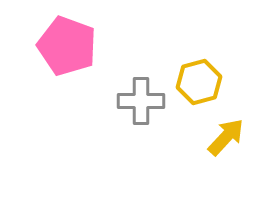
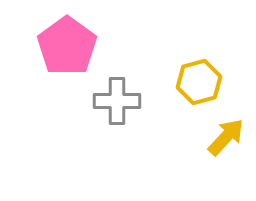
pink pentagon: rotated 16 degrees clockwise
gray cross: moved 24 px left
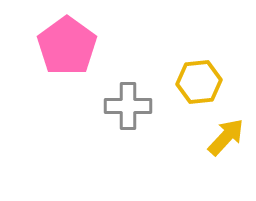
yellow hexagon: rotated 9 degrees clockwise
gray cross: moved 11 px right, 5 px down
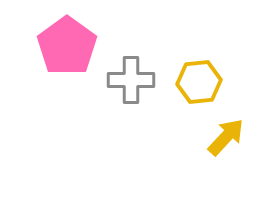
gray cross: moved 3 px right, 26 px up
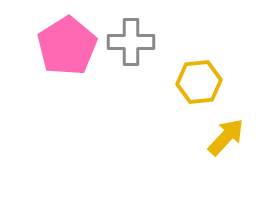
pink pentagon: rotated 4 degrees clockwise
gray cross: moved 38 px up
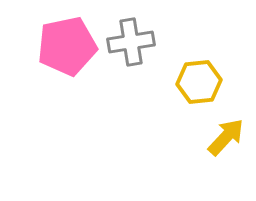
gray cross: rotated 9 degrees counterclockwise
pink pentagon: rotated 20 degrees clockwise
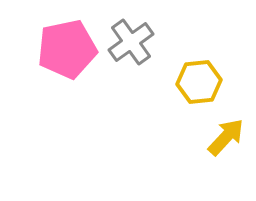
gray cross: rotated 27 degrees counterclockwise
pink pentagon: moved 3 px down
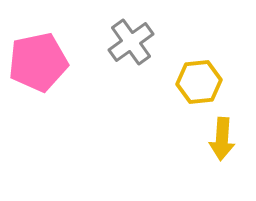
pink pentagon: moved 29 px left, 13 px down
yellow arrow: moved 4 px left, 2 px down; rotated 141 degrees clockwise
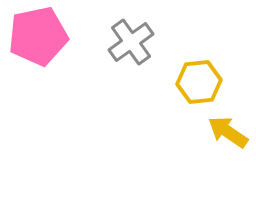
pink pentagon: moved 26 px up
yellow arrow: moved 6 px right, 7 px up; rotated 120 degrees clockwise
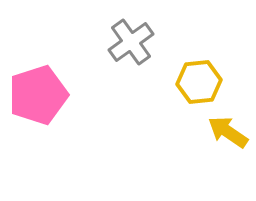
pink pentagon: moved 59 px down; rotated 6 degrees counterclockwise
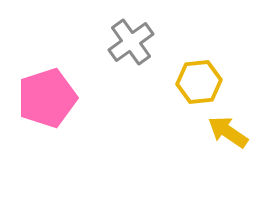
pink pentagon: moved 9 px right, 3 px down
